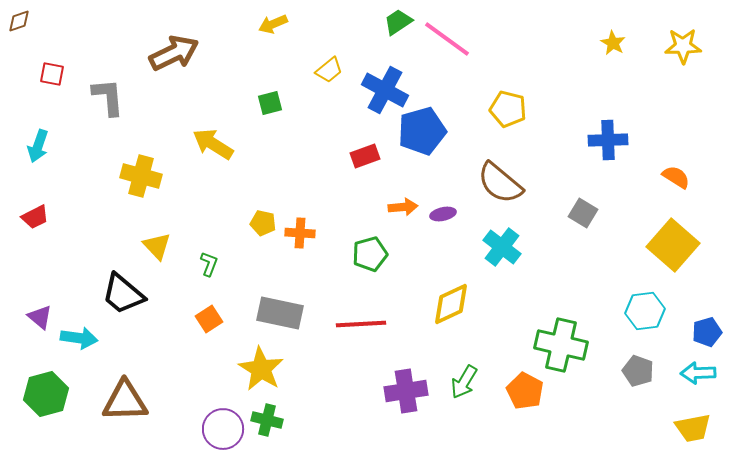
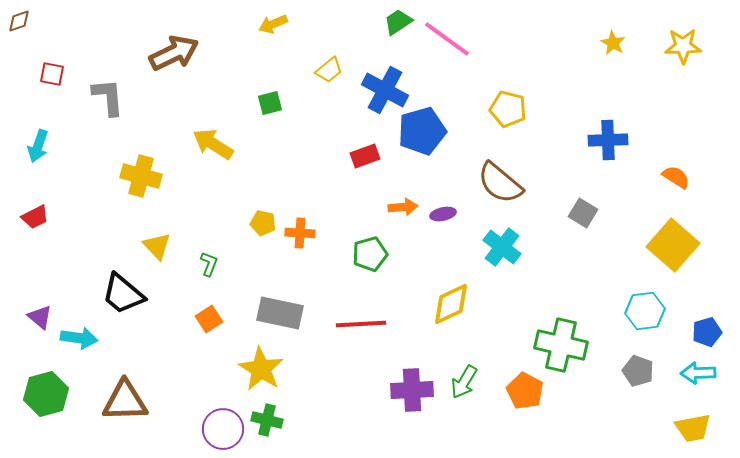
purple cross at (406, 391): moved 6 px right, 1 px up; rotated 6 degrees clockwise
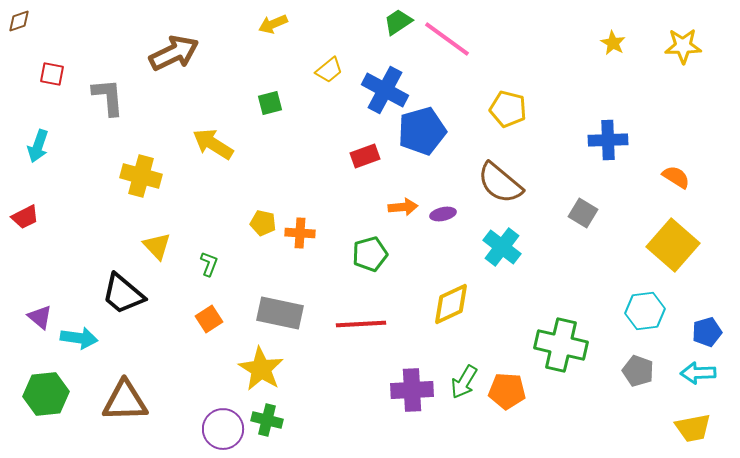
red trapezoid at (35, 217): moved 10 px left
orange pentagon at (525, 391): moved 18 px left; rotated 24 degrees counterclockwise
green hexagon at (46, 394): rotated 9 degrees clockwise
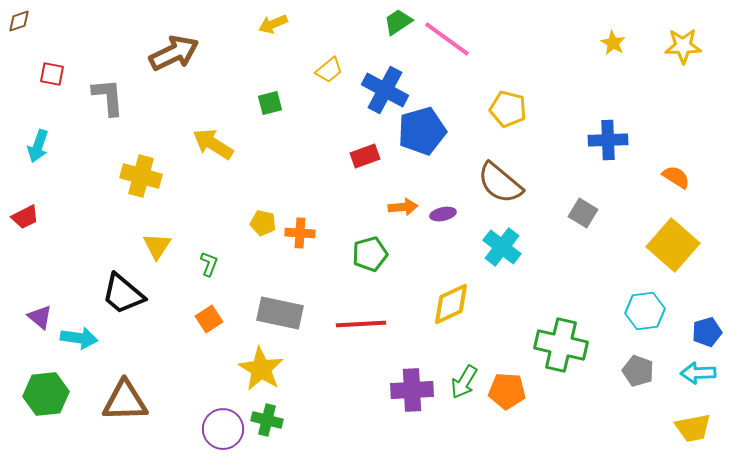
yellow triangle at (157, 246): rotated 16 degrees clockwise
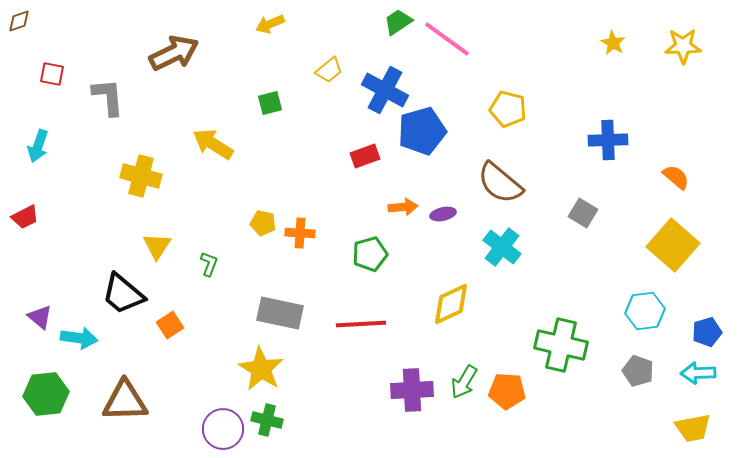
yellow arrow at (273, 24): moved 3 px left
orange semicircle at (676, 177): rotated 8 degrees clockwise
orange square at (209, 319): moved 39 px left, 6 px down
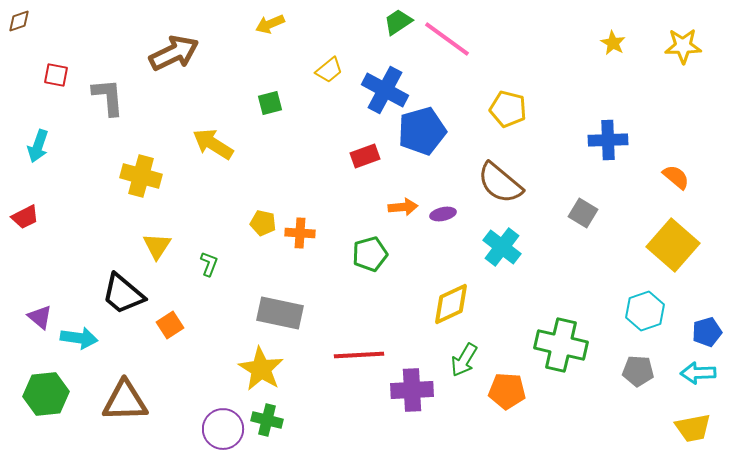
red square at (52, 74): moved 4 px right, 1 px down
cyan hexagon at (645, 311): rotated 12 degrees counterclockwise
red line at (361, 324): moved 2 px left, 31 px down
gray pentagon at (638, 371): rotated 16 degrees counterclockwise
green arrow at (464, 382): moved 22 px up
